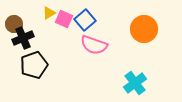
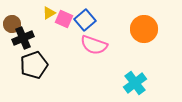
brown circle: moved 2 px left
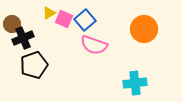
cyan cross: rotated 30 degrees clockwise
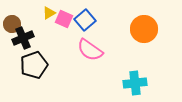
pink semicircle: moved 4 px left, 5 px down; rotated 16 degrees clockwise
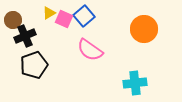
blue square: moved 1 px left, 4 px up
brown circle: moved 1 px right, 4 px up
black cross: moved 2 px right, 2 px up
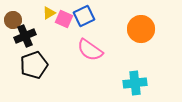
blue square: rotated 15 degrees clockwise
orange circle: moved 3 px left
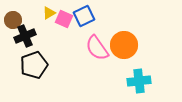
orange circle: moved 17 px left, 16 px down
pink semicircle: moved 7 px right, 2 px up; rotated 20 degrees clockwise
cyan cross: moved 4 px right, 2 px up
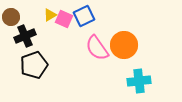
yellow triangle: moved 1 px right, 2 px down
brown circle: moved 2 px left, 3 px up
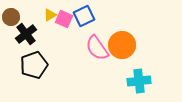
black cross: moved 1 px right, 2 px up; rotated 15 degrees counterclockwise
orange circle: moved 2 px left
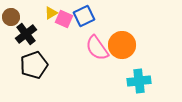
yellow triangle: moved 1 px right, 2 px up
